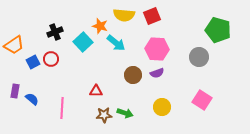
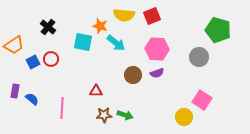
black cross: moved 7 px left, 5 px up; rotated 28 degrees counterclockwise
cyan square: rotated 36 degrees counterclockwise
yellow circle: moved 22 px right, 10 px down
green arrow: moved 2 px down
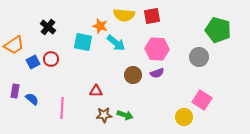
red square: rotated 12 degrees clockwise
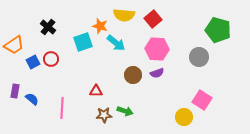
red square: moved 1 px right, 3 px down; rotated 30 degrees counterclockwise
cyan square: rotated 30 degrees counterclockwise
green arrow: moved 4 px up
